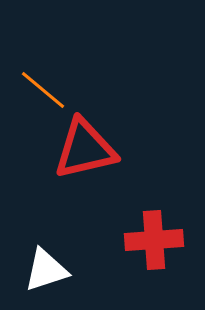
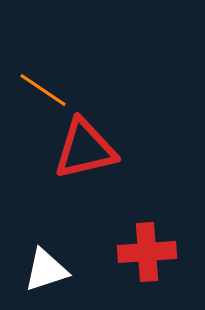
orange line: rotated 6 degrees counterclockwise
red cross: moved 7 px left, 12 px down
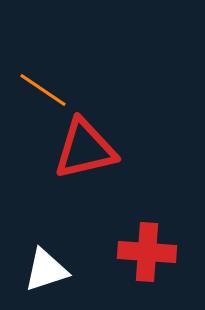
red cross: rotated 8 degrees clockwise
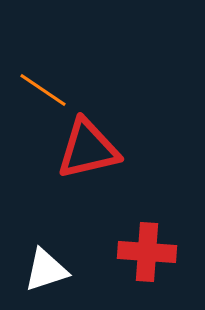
red triangle: moved 3 px right
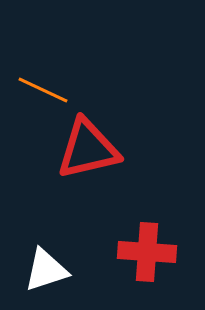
orange line: rotated 9 degrees counterclockwise
